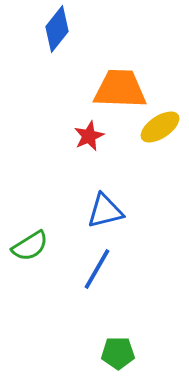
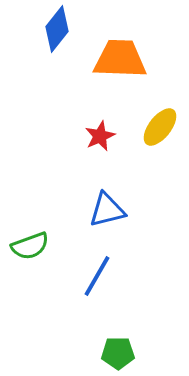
orange trapezoid: moved 30 px up
yellow ellipse: rotated 18 degrees counterclockwise
red star: moved 11 px right
blue triangle: moved 2 px right, 1 px up
green semicircle: rotated 12 degrees clockwise
blue line: moved 7 px down
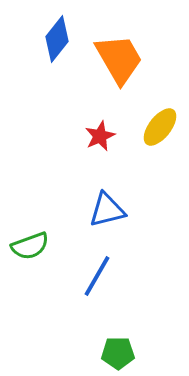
blue diamond: moved 10 px down
orange trapezoid: moved 1 px left; rotated 58 degrees clockwise
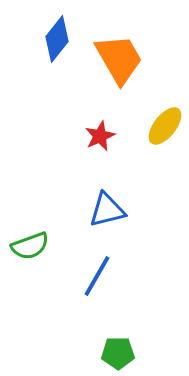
yellow ellipse: moved 5 px right, 1 px up
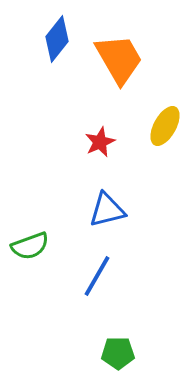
yellow ellipse: rotated 9 degrees counterclockwise
red star: moved 6 px down
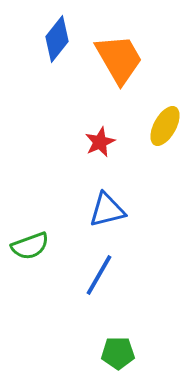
blue line: moved 2 px right, 1 px up
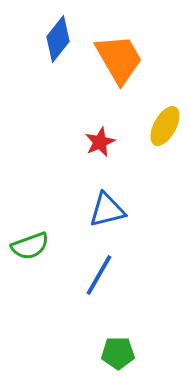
blue diamond: moved 1 px right
